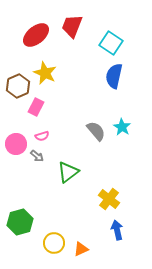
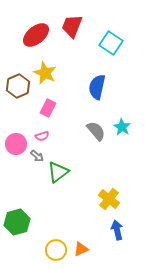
blue semicircle: moved 17 px left, 11 px down
pink rectangle: moved 12 px right, 1 px down
green triangle: moved 10 px left
green hexagon: moved 3 px left
yellow circle: moved 2 px right, 7 px down
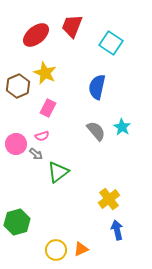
gray arrow: moved 1 px left, 2 px up
yellow cross: rotated 15 degrees clockwise
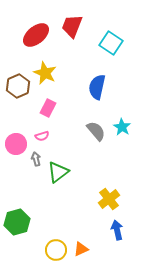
gray arrow: moved 5 px down; rotated 144 degrees counterclockwise
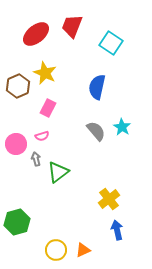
red ellipse: moved 1 px up
orange triangle: moved 2 px right, 1 px down
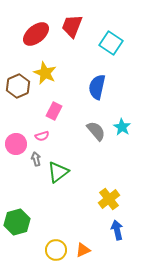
pink rectangle: moved 6 px right, 3 px down
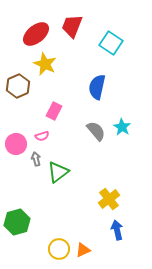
yellow star: moved 9 px up
yellow circle: moved 3 px right, 1 px up
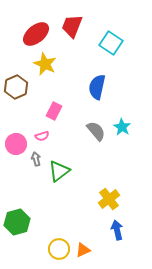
brown hexagon: moved 2 px left, 1 px down
green triangle: moved 1 px right, 1 px up
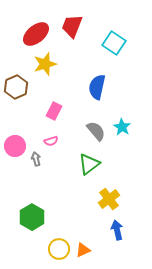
cyan square: moved 3 px right
yellow star: rotated 30 degrees clockwise
pink semicircle: moved 9 px right, 5 px down
pink circle: moved 1 px left, 2 px down
green triangle: moved 30 px right, 7 px up
green hexagon: moved 15 px right, 5 px up; rotated 15 degrees counterclockwise
